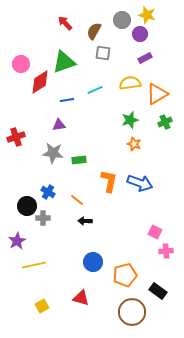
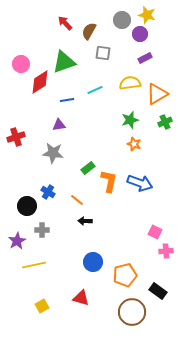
brown semicircle: moved 5 px left
green rectangle: moved 9 px right, 8 px down; rotated 32 degrees counterclockwise
gray cross: moved 1 px left, 12 px down
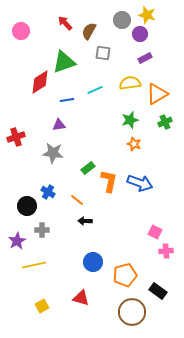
pink circle: moved 33 px up
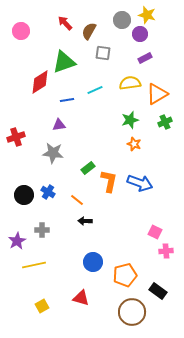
black circle: moved 3 px left, 11 px up
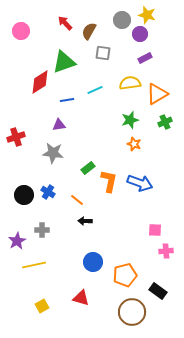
pink square: moved 2 px up; rotated 24 degrees counterclockwise
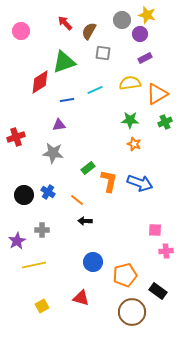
green star: rotated 18 degrees clockwise
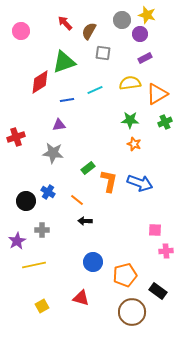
black circle: moved 2 px right, 6 px down
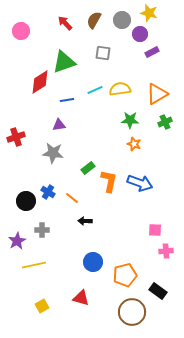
yellow star: moved 2 px right, 2 px up
brown semicircle: moved 5 px right, 11 px up
purple rectangle: moved 7 px right, 6 px up
yellow semicircle: moved 10 px left, 6 px down
orange line: moved 5 px left, 2 px up
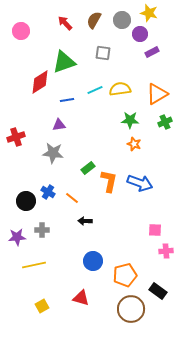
purple star: moved 4 px up; rotated 24 degrees clockwise
blue circle: moved 1 px up
brown circle: moved 1 px left, 3 px up
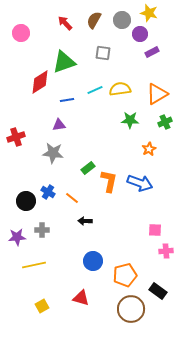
pink circle: moved 2 px down
orange star: moved 15 px right, 5 px down; rotated 24 degrees clockwise
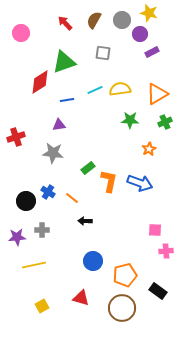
brown circle: moved 9 px left, 1 px up
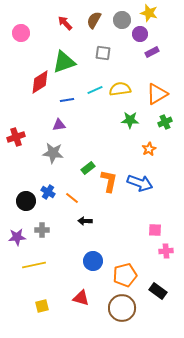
yellow square: rotated 16 degrees clockwise
